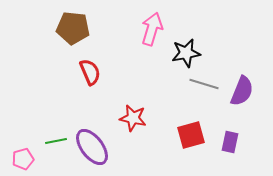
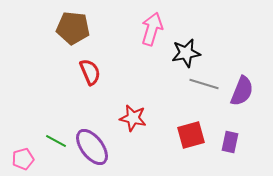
green line: rotated 40 degrees clockwise
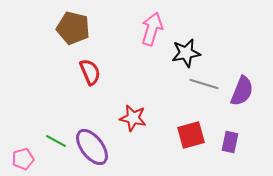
brown pentagon: rotated 8 degrees clockwise
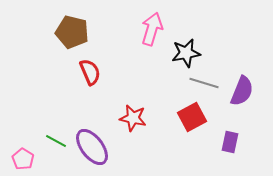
brown pentagon: moved 1 px left, 4 px down
gray line: moved 1 px up
red square: moved 1 px right, 18 px up; rotated 12 degrees counterclockwise
pink pentagon: rotated 25 degrees counterclockwise
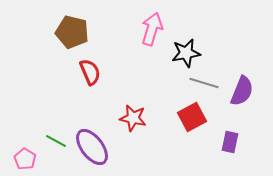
pink pentagon: moved 2 px right
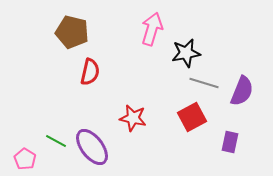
red semicircle: rotated 36 degrees clockwise
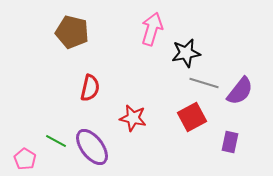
red semicircle: moved 16 px down
purple semicircle: moved 2 px left; rotated 16 degrees clockwise
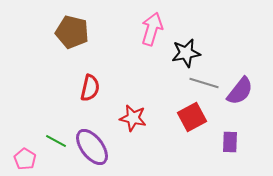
purple rectangle: rotated 10 degrees counterclockwise
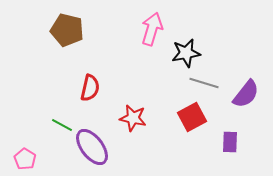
brown pentagon: moved 5 px left, 2 px up
purple semicircle: moved 6 px right, 3 px down
green line: moved 6 px right, 16 px up
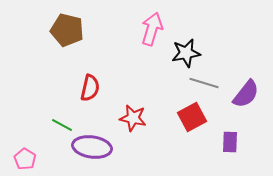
purple ellipse: rotated 45 degrees counterclockwise
